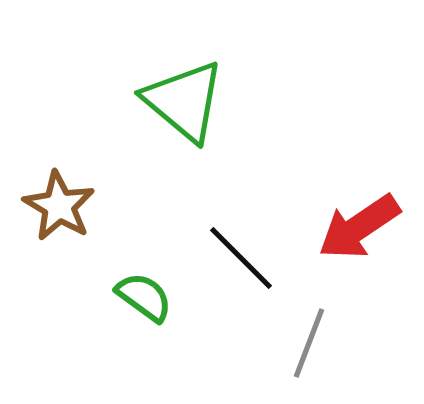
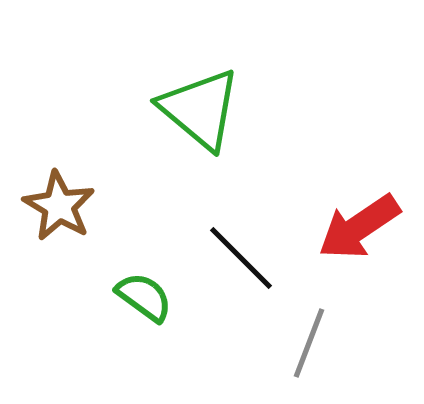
green triangle: moved 16 px right, 8 px down
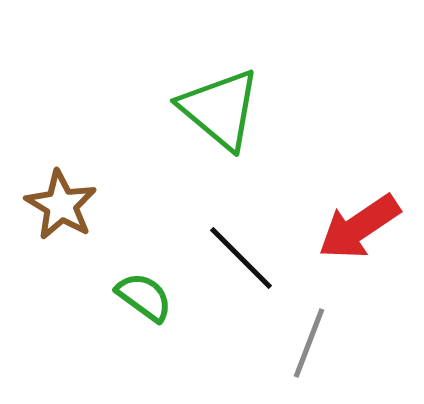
green triangle: moved 20 px right
brown star: moved 2 px right, 1 px up
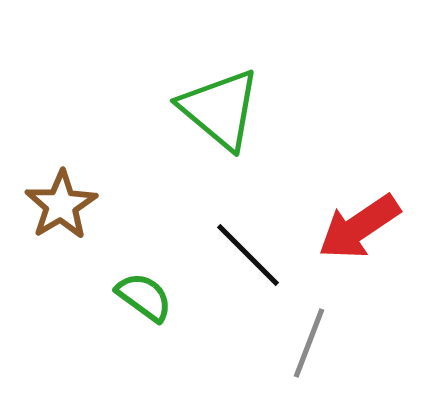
brown star: rotated 10 degrees clockwise
black line: moved 7 px right, 3 px up
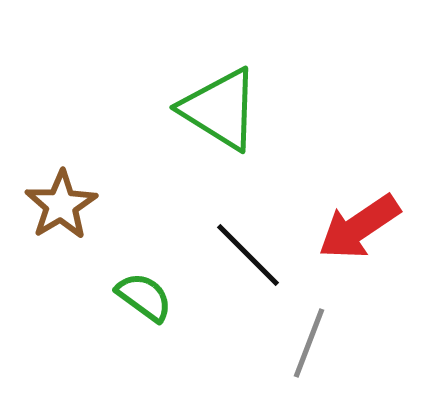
green triangle: rotated 8 degrees counterclockwise
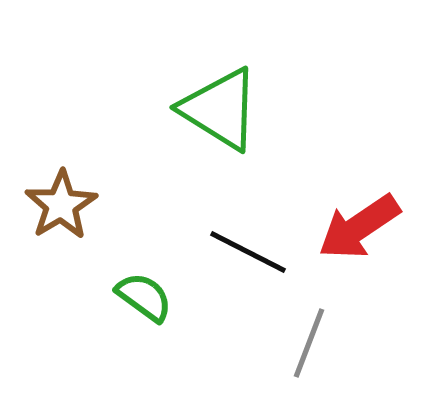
black line: moved 3 px up; rotated 18 degrees counterclockwise
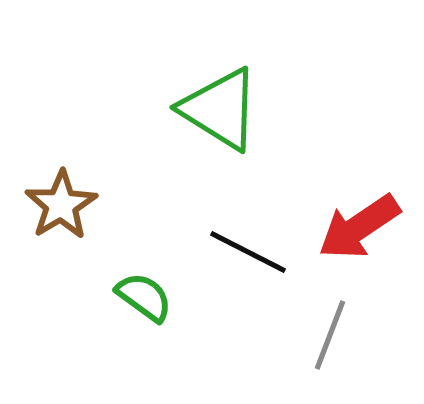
gray line: moved 21 px right, 8 px up
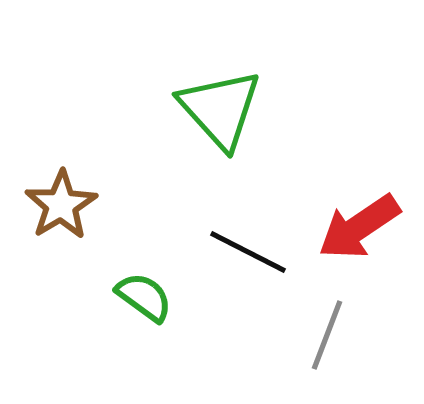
green triangle: rotated 16 degrees clockwise
gray line: moved 3 px left
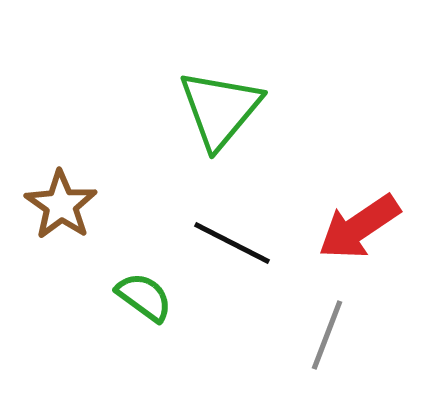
green triangle: rotated 22 degrees clockwise
brown star: rotated 6 degrees counterclockwise
black line: moved 16 px left, 9 px up
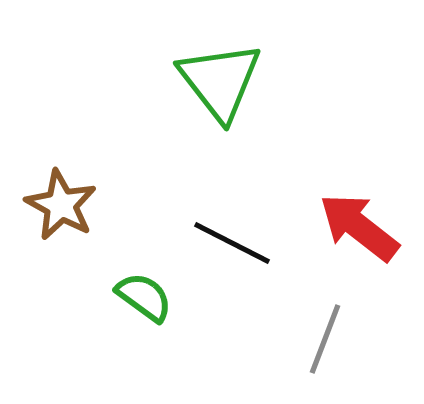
green triangle: moved 28 px up; rotated 18 degrees counterclockwise
brown star: rotated 6 degrees counterclockwise
red arrow: rotated 72 degrees clockwise
gray line: moved 2 px left, 4 px down
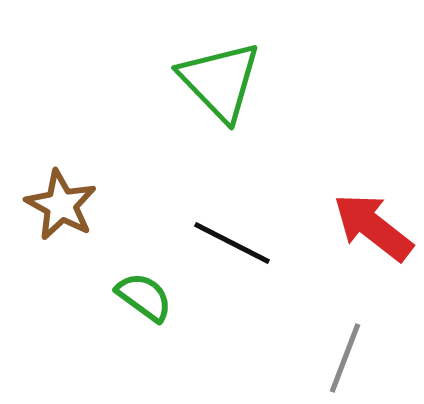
green triangle: rotated 6 degrees counterclockwise
red arrow: moved 14 px right
gray line: moved 20 px right, 19 px down
